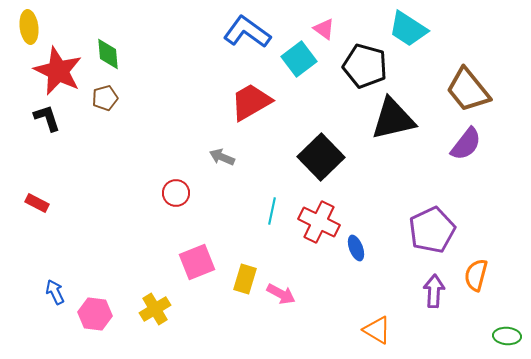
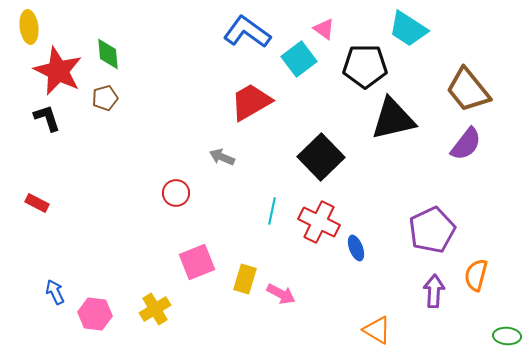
black pentagon: rotated 15 degrees counterclockwise
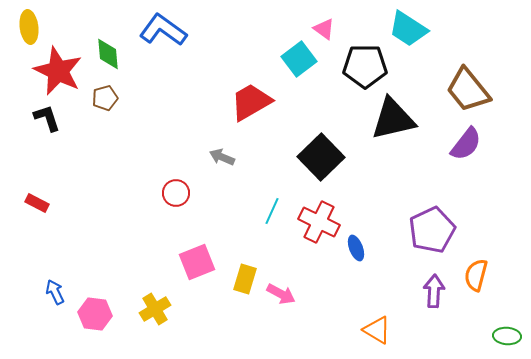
blue L-shape: moved 84 px left, 2 px up
cyan line: rotated 12 degrees clockwise
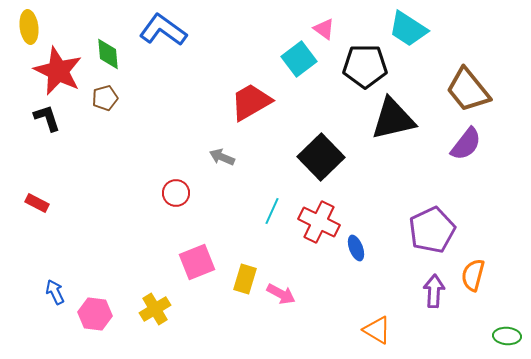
orange semicircle: moved 3 px left
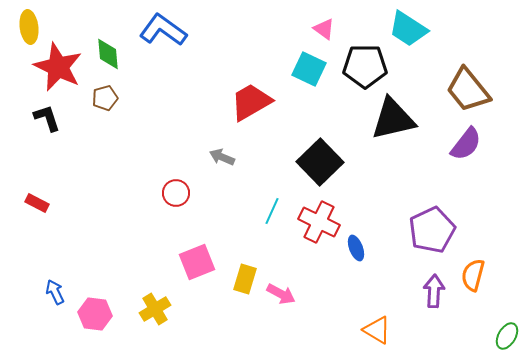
cyan square: moved 10 px right, 10 px down; rotated 28 degrees counterclockwise
red star: moved 4 px up
black square: moved 1 px left, 5 px down
green ellipse: rotated 64 degrees counterclockwise
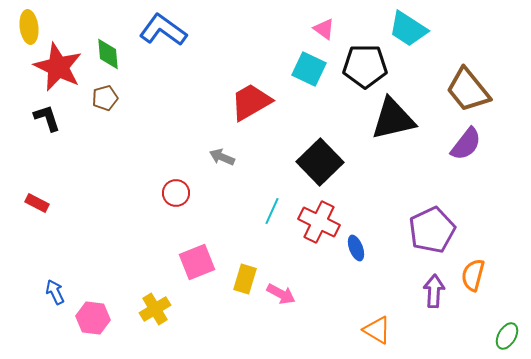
pink hexagon: moved 2 px left, 4 px down
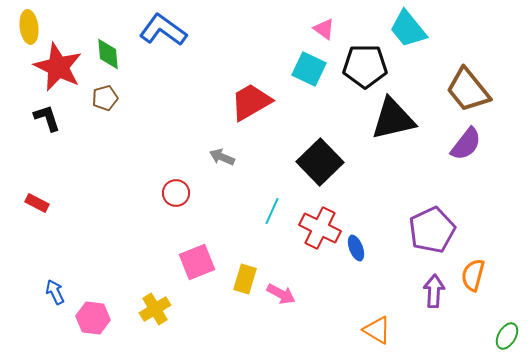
cyan trapezoid: rotated 18 degrees clockwise
red cross: moved 1 px right, 6 px down
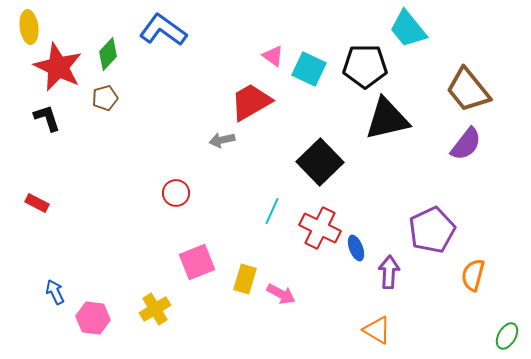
pink triangle: moved 51 px left, 27 px down
green diamond: rotated 48 degrees clockwise
black triangle: moved 6 px left
gray arrow: moved 17 px up; rotated 35 degrees counterclockwise
purple arrow: moved 45 px left, 19 px up
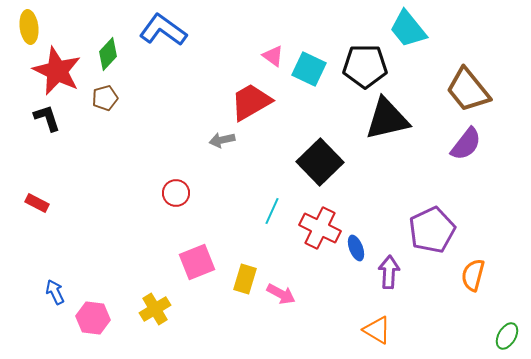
red star: moved 1 px left, 4 px down
